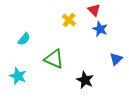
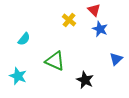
green triangle: moved 1 px right, 2 px down
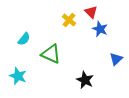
red triangle: moved 3 px left, 2 px down
green triangle: moved 4 px left, 7 px up
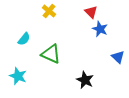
yellow cross: moved 20 px left, 9 px up
blue triangle: moved 2 px right, 2 px up; rotated 32 degrees counterclockwise
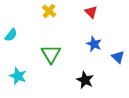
blue star: moved 6 px left, 15 px down
cyan semicircle: moved 13 px left, 4 px up
green triangle: rotated 35 degrees clockwise
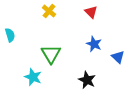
cyan semicircle: moved 1 px left; rotated 56 degrees counterclockwise
cyan star: moved 15 px right, 1 px down
black star: moved 2 px right
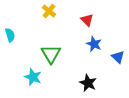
red triangle: moved 4 px left, 8 px down
black star: moved 1 px right, 3 px down
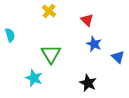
cyan star: moved 1 px right, 1 px down
